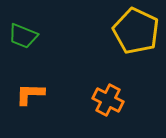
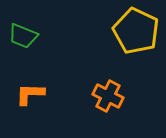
orange cross: moved 4 px up
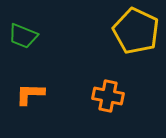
orange cross: rotated 16 degrees counterclockwise
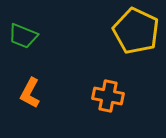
orange L-shape: moved 1 px up; rotated 64 degrees counterclockwise
